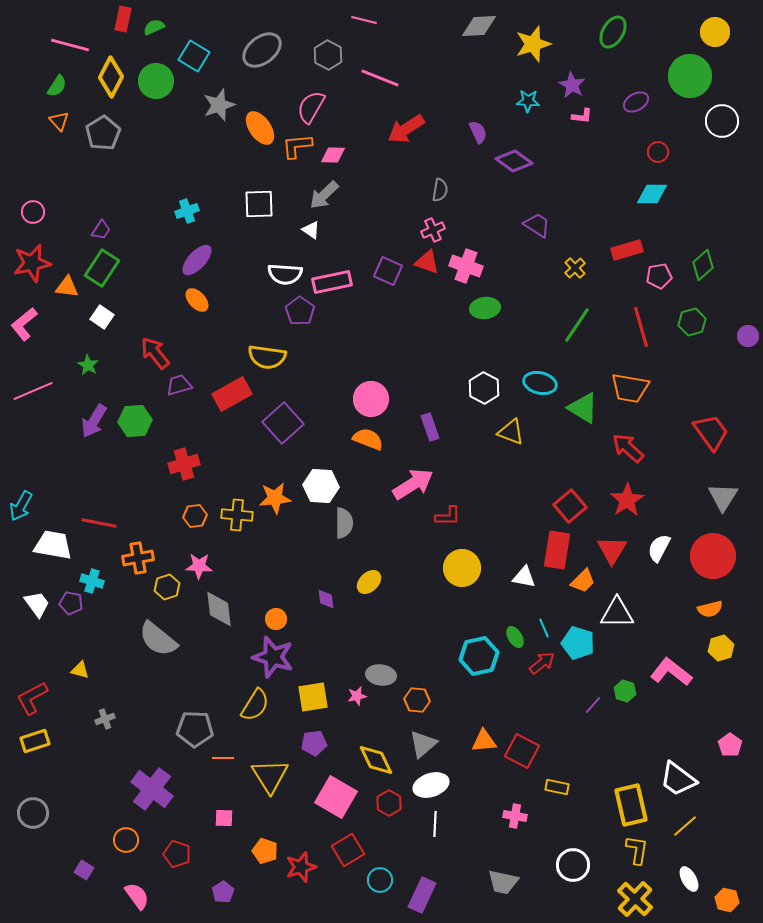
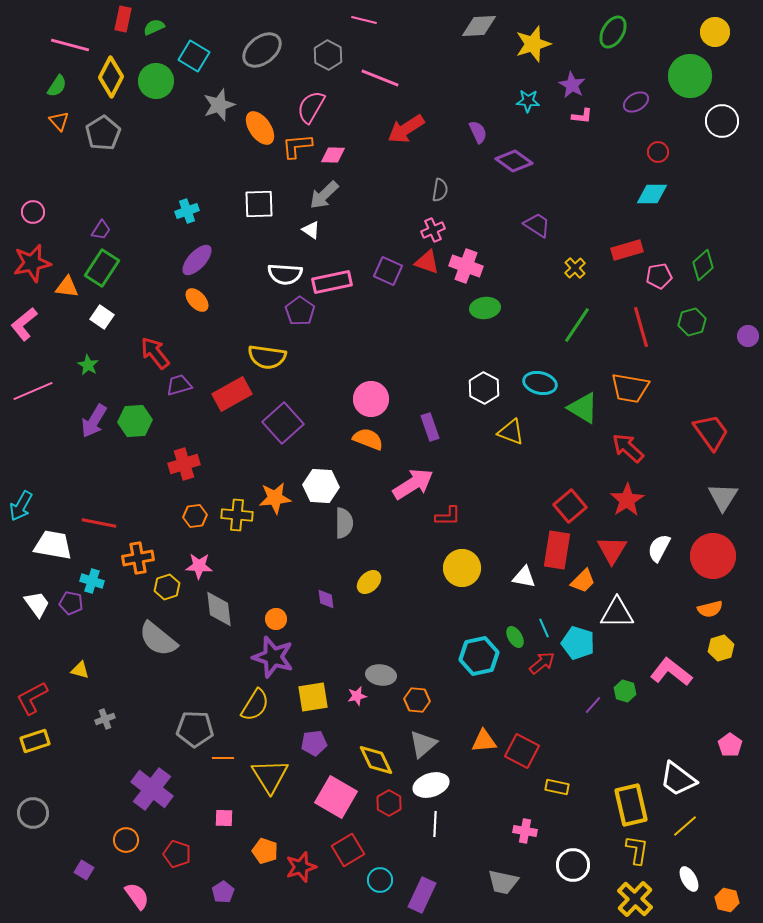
pink cross at (515, 816): moved 10 px right, 15 px down
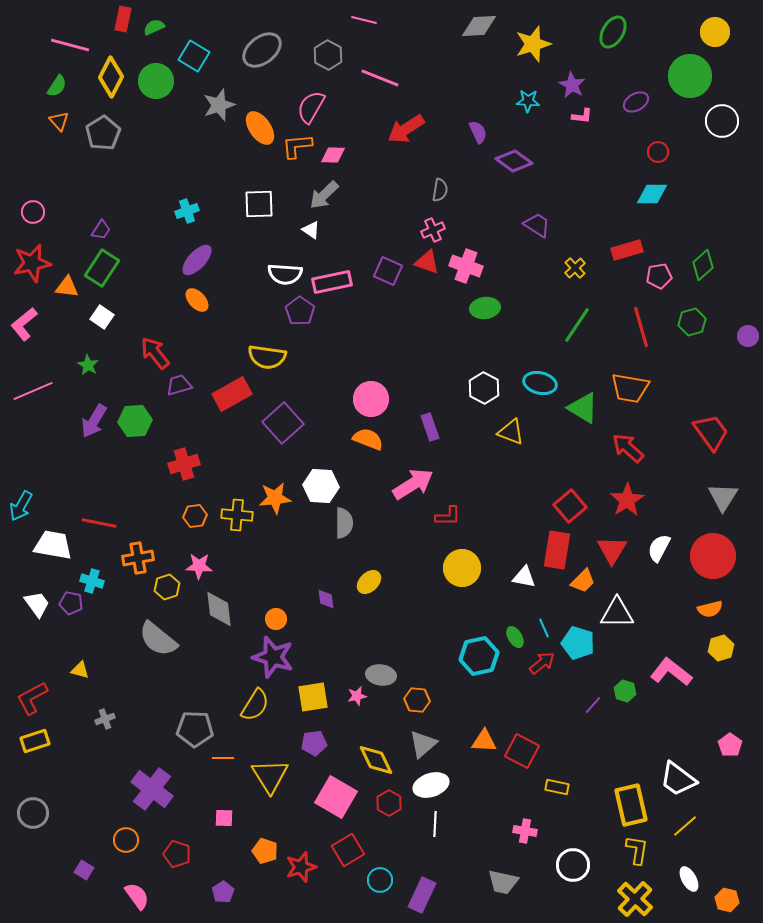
orange triangle at (484, 741): rotated 8 degrees clockwise
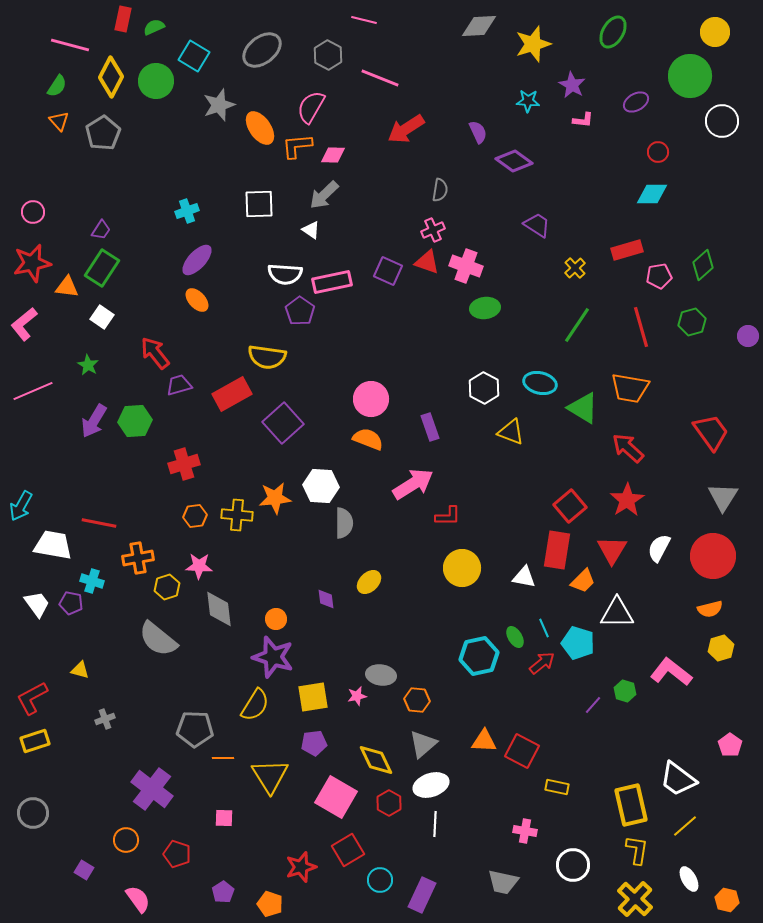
pink L-shape at (582, 116): moved 1 px right, 4 px down
orange pentagon at (265, 851): moved 5 px right, 53 px down
pink semicircle at (137, 896): moved 1 px right, 3 px down
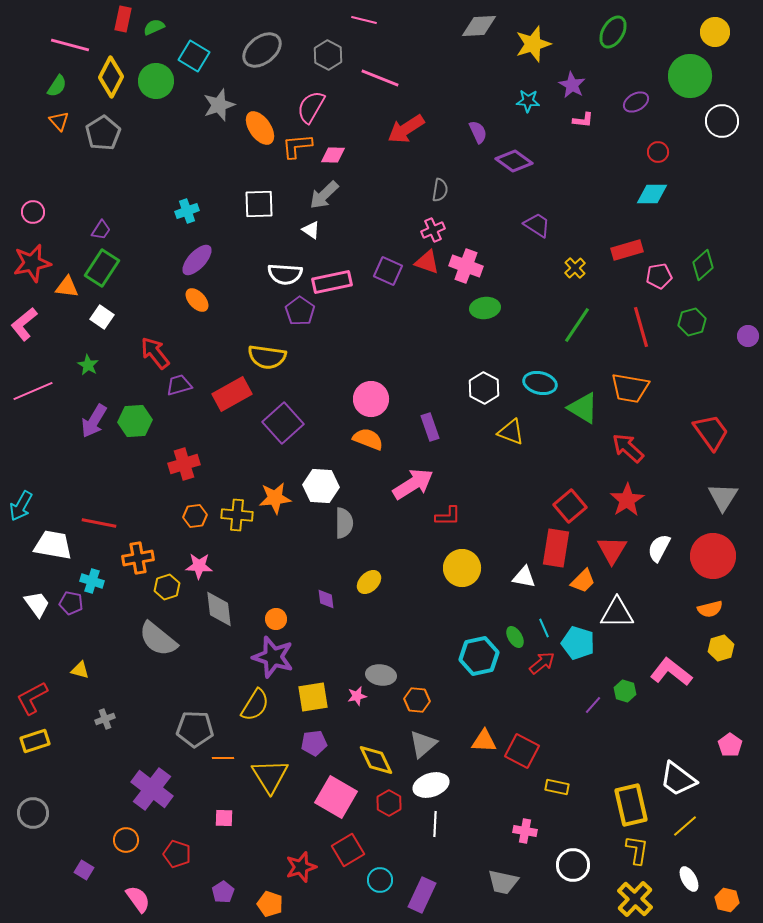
red rectangle at (557, 550): moved 1 px left, 2 px up
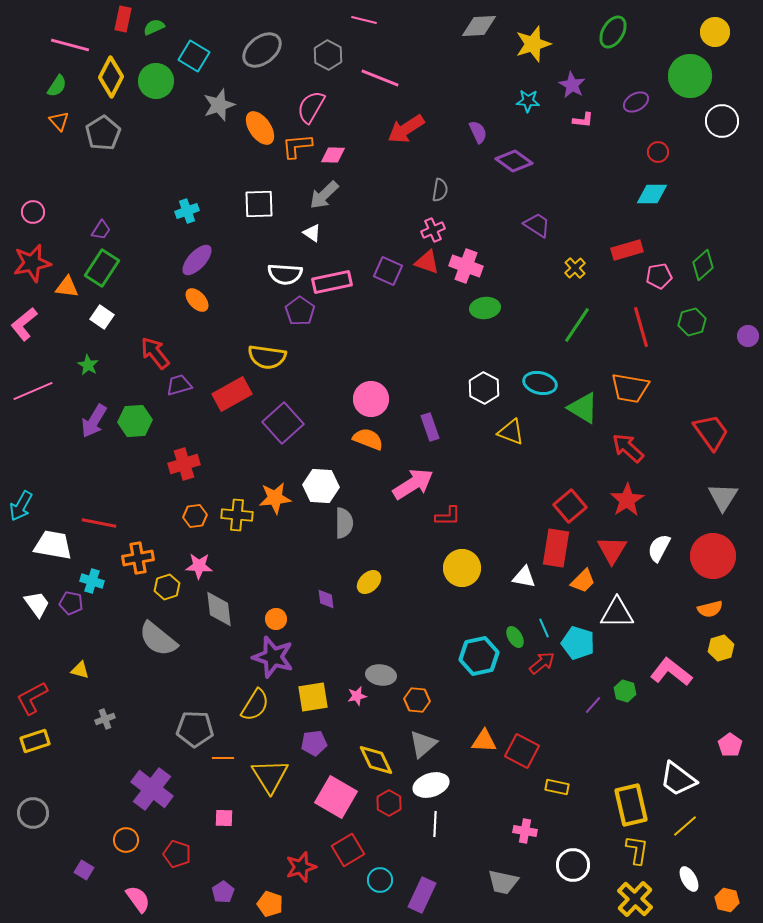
white triangle at (311, 230): moved 1 px right, 3 px down
